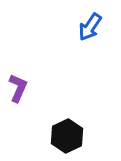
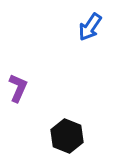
black hexagon: rotated 12 degrees counterclockwise
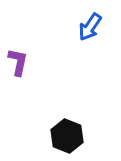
purple L-shape: moved 26 px up; rotated 12 degrees counterclockwise
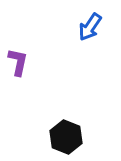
black hexagon: moved 1 px left, 1 px down
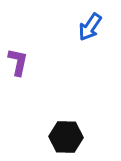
black hexagon: rotated 20 degrees counterclockwise
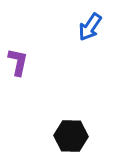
black hexagon: moved 5 px right, 1 px up
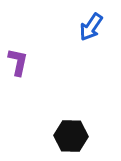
blue arrow: moved 1 px right
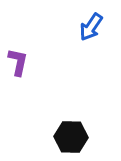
black hexagon: moved 1 px down
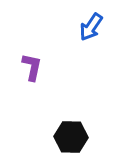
purple L-shape: moved 14 px right, 5 px down
